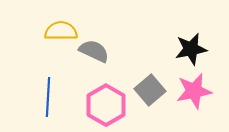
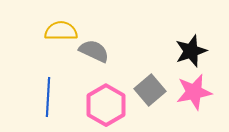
black star: moved 2 px down; rotated 8 degrees counterclockwise
pink star: moved 1 px down
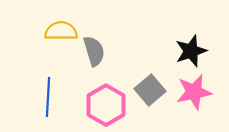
gray semicircle: rotated 48 degrees clockwise
